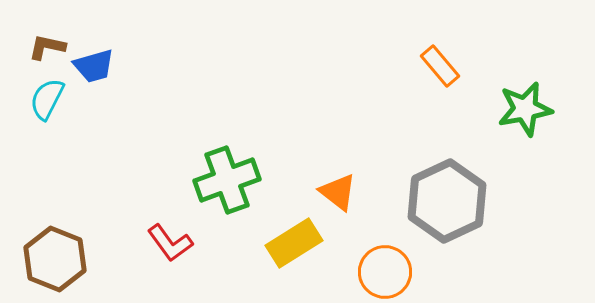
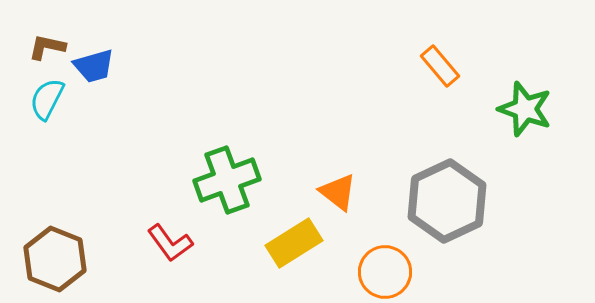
green star: rotated 30 degrees clockwise
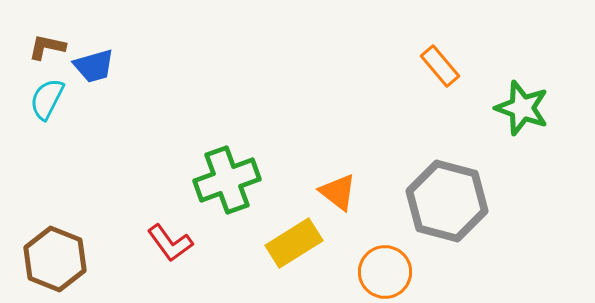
green star: moved 3 px left, 1 px up
gray hexagon: rotated 20 degrees counterclockwise
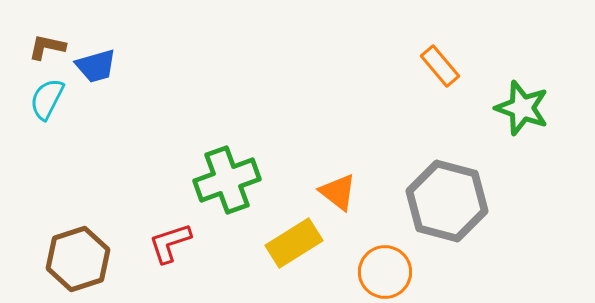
blue trapezoid: moved 2 px right
red L-shape: rotated 108 degrees clockwise
brown hexagon: moved 23 px right; rotated 20 degrees clockwise
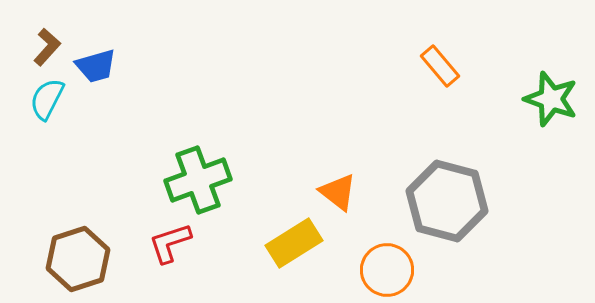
brown L-shape: rotated 120 degrees clockwise
green star: moved 29 px right, 9 px up
green cross: moved 29 px left
orange circle: moved 2 px right, 2 px up
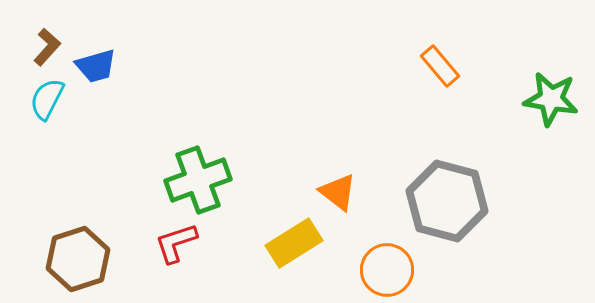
green star: rotated 10 degrees counterclockwise
red L-shape: moved 6 px right
